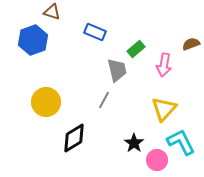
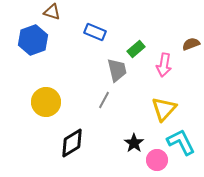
black diamond: moved 2 px left, 5 px down
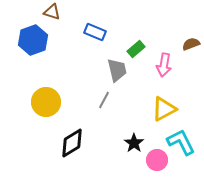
yellow triangle: rotated 20 degrees clockwise
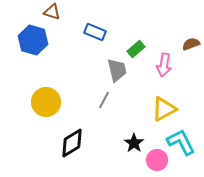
blue hexagon: rotated 24 degrees counterclockwise
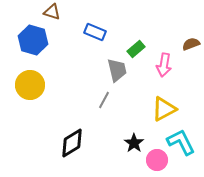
yellow circle: moved 16 px left, 17 px up
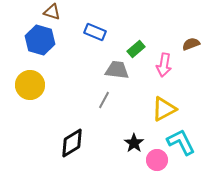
blue hexagon: moved 7 px right
gray trapezoid: rotated 70 degrees counterclockwise
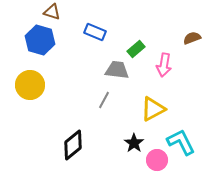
brown semicircle: moved 1 px right, 6 px up
yellow triangle: moved 11 px left
black diamond: moved 1 px right, 2 px down; rotated 8 degrees counterclockwise
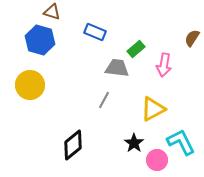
brown semicircle: rotated 36 degrees counterclockwise
gray trapezoid: moved 2 px up
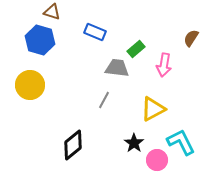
brown semicircle: moved 1 px left
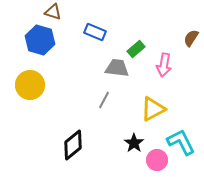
brown triangle: moved 1 px right
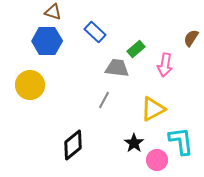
blue rectangle: rotated 20 degrees clockwise
blue hexagon: moved 7 px right, 1 px down; rotated 16 degrees counterclockwise
pink arrow: moved 1 px right
cyan L-shape: moved 1 px up; rotated 20 degrees clockwise
